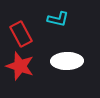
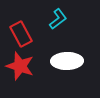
cyan L-shape: rotated 50 degrees counterclockwise
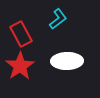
red star: rotated 20 degrees clockwise
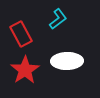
red star: moved 5 px right, 4 px down
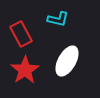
cyan L-shape: rotated 50 degrees clockwise
white ellipse: rotated 60 degrees counterclockwise
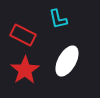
cyan L-shape: rotated 65 degrees clockwise
red rectangle: moved 2 px right, 1 px down; rotated 35 degrees counterclockwise
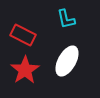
cyan L-shape: moved 8 px right
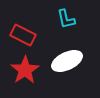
white ellipse: rotated 36 degrees clockwise
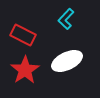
cyan L-shape: rotated 55 degrees clockwise
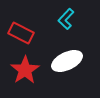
red rectangle: moved 2 px left, 2 px up
